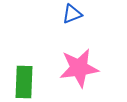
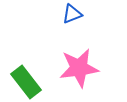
green rectangle: moved 2 px right; rotated 40 degrees counterclockwise
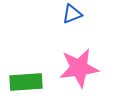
green rectangle: rotated 56 degrees counterclockwise
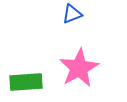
pink star: rotated 21 degrees counterclockwise
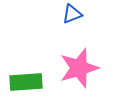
pink star: rotated 12 degrees clockwise
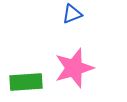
pink star: moved 5 px left
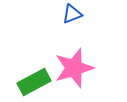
green rectangle: moved 8 px right; rotated 24 degrees counterclockwise
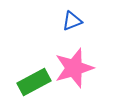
blue triangle: moved 7 px down
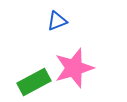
blue triangle: moved 15 px left
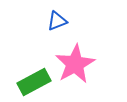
pink star: moved 1 px right, 4 px up; rotated 12 degrees counterclockwise
